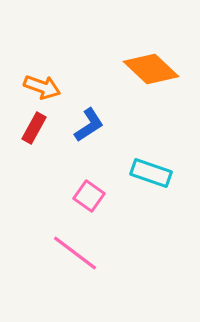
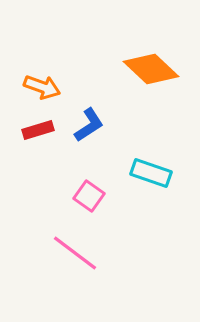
red rectangle: moved 4 px right, 2 px down; rotated 44 degrees clockwise
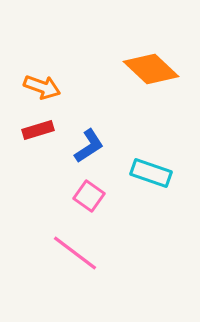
blue L-shape: moved 21 px down
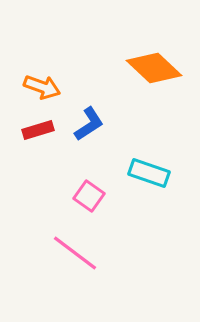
orange diamond: moved 3 px right, 1 px up
blue L-shape: moved 22 px up
cyan rectangle: moved 2 px left
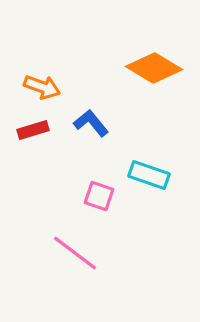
orange diamond: rotated 12 degrees counterclockwise
blue L-shape: moved 2 px right, 1 px up; rotated 96 degrees counterclockwise
red rectangle: moved 5 px left
cyan rectangle: moved 2 px down
pink square: moved 10 px right; rotated 16 degrees counterclockwise
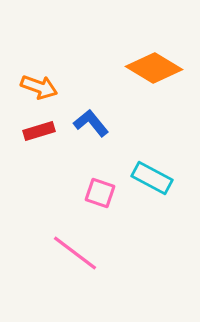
orange arrow: moved 3 px left
red rectangle: moved 6 px right, 1 px down
cyan rectangle: moved 3 px right, 3 px down; rotated 9 degrees clockwise
pink square: moved 1 px right, 3 px up
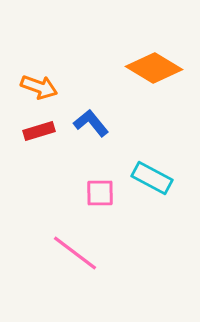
pink square: rotated 20 degrees counterclockwise
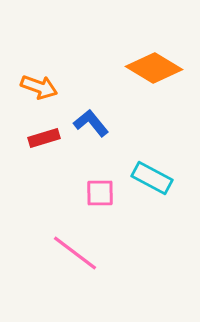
red rectangle: moved 5 px right, 7 px down
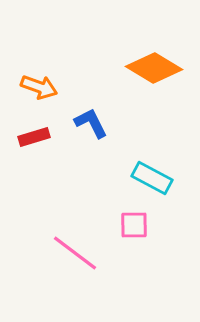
blue L-shape: rotated 12 degrees clockwise
red rectangle: moved 10 px left, 1 px up
pink square: moved 34 px right, 32 px down
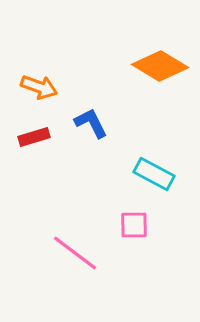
orange diamond: moved 6 px right, 2 px up
cyan rectangle: moved 2 px right, 4 px up
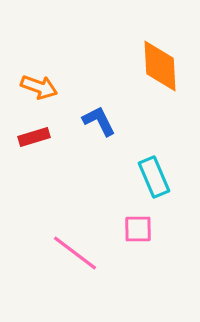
orange diamond: rotated 56 degrees clockwise
blue L-shape: moved 8 px right, 2 px up
cyan rectangle: moved 3 px down; rotated 39 degrees clockwise
pink square: moved 4 px right, 4 px down
